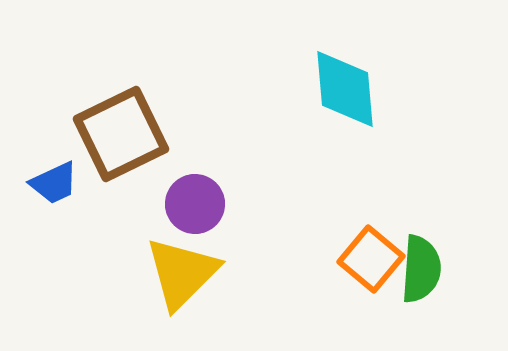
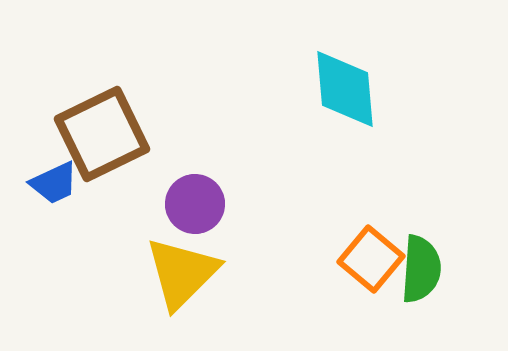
brown square: moved 19 px left
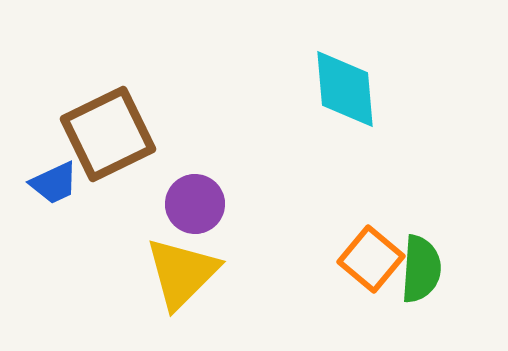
brown square: moved 6 px right
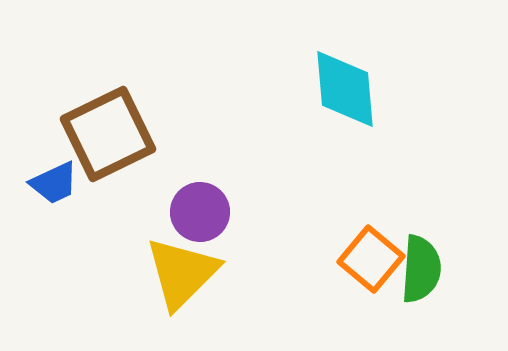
purple circle: moved 5 px right, 8 px down
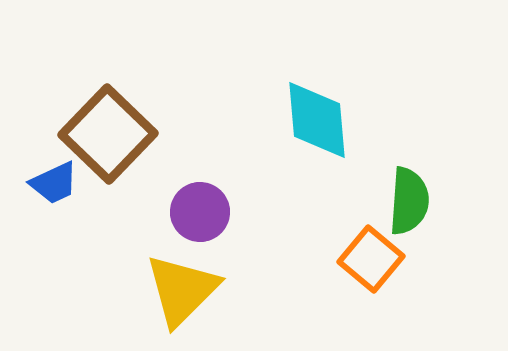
cyan diamond: moved 28 px left, 31 px down
brown square: rotated 20 degrees counterclockwise
green semicircle: moved 12 px left, 68 px up
yellow triangle: moved 17 px down
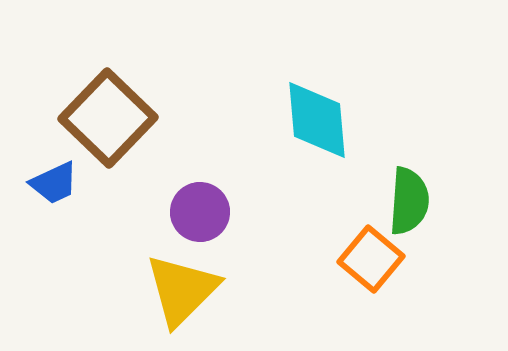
brown square: moved 16 px up
